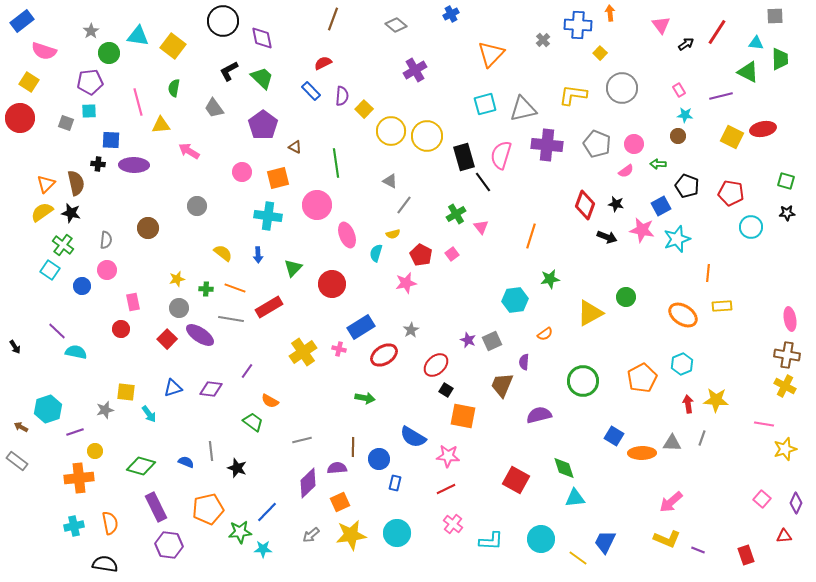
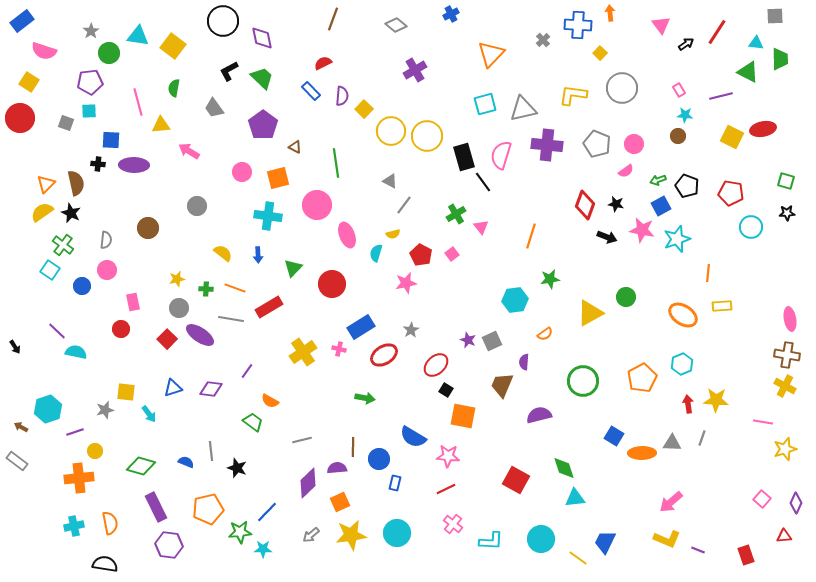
green arrow at (658, 164): moved 16 px down; rotated 21 degrees counterclockwise
black star at (71, 213): rotated 12 degrees clockwise
pink line at (764, 424): moved 1 px left, 2 px up
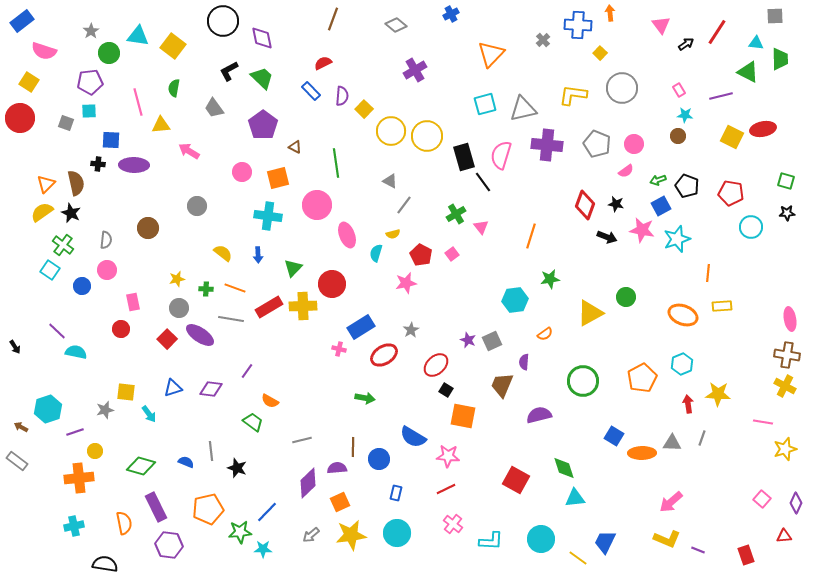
orange ellipse at (683, 315): rotated 12 degrees counterclockwise
yellow cross at (303, 352): moved 46 px up; rotated 32 degrees clockwise
yellow star at (716, 400): moved 2 px right, 6 px up
blue rectangle at (395, 483): moved 1 px right, 10 px down
orange semicircle at (110, 523): moved 14 px right
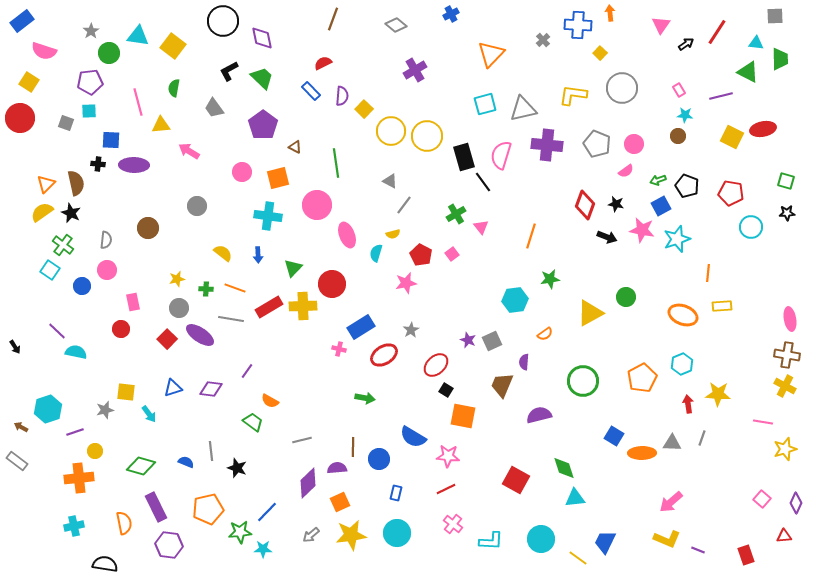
pink triangle at (661, 25): rotated 12 degrees clockwise
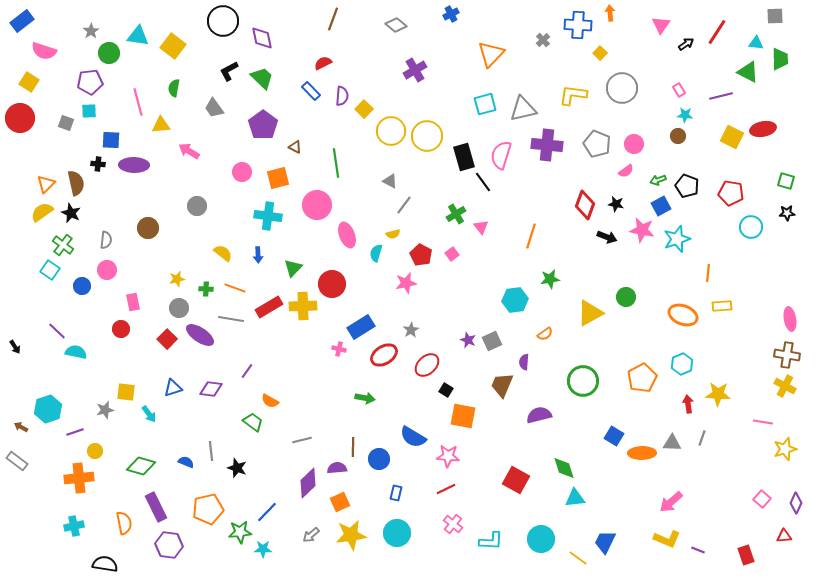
red ellipse at (436, 365): moved 9 px left
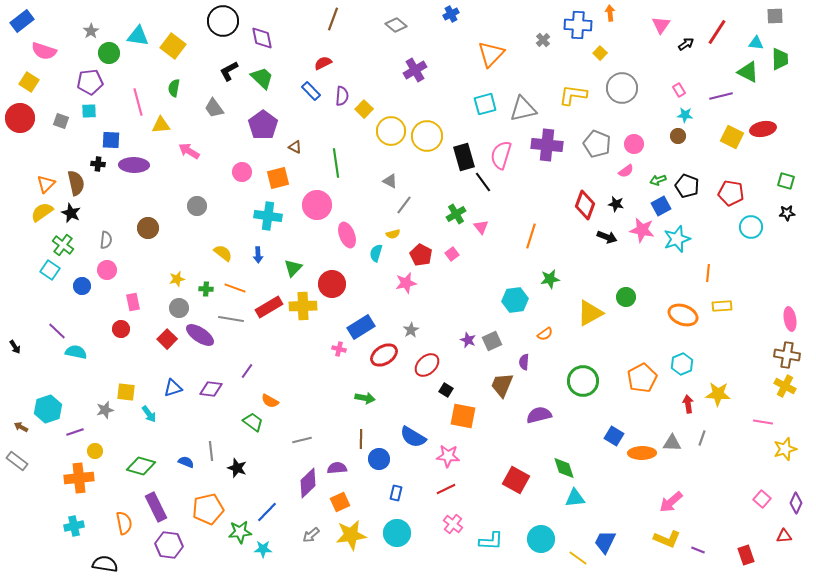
gray square at (66, 123): moved 5 px left, 2 px up
brown line at (353, 447): moved 8 px right, 8 px up
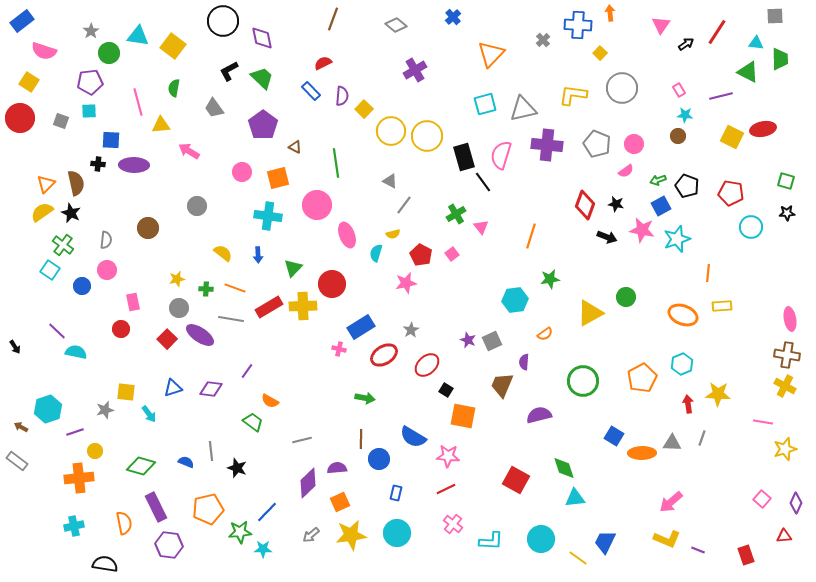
blue cross at (451, 14): moved 2 px right, 3 px down; rotated 14 degrees counterclockwise
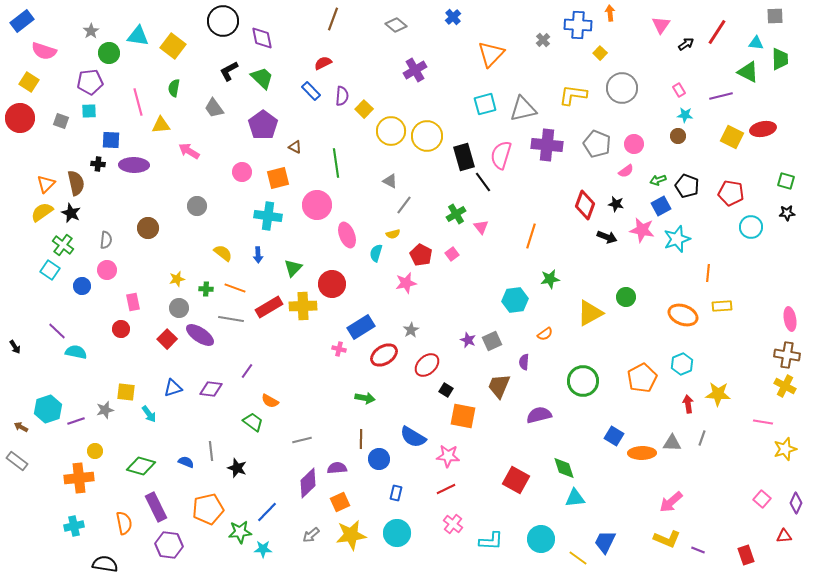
brown trapezoid at (502, 385): moved 3 px left, 1 px down
purple line at (75, 432): moved 1 px right, 11 px up
